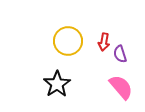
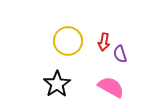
pink semicircle: moved 10 px left; rotated 20 degrees counterclockwise
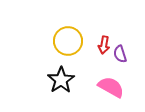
red arrow: moved 3 px down
black star: moved 4 px right, 4 px up
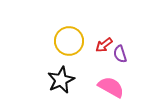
yellow circle: moved 1 px right
red arrow: rotated 42 degrees clockwise
black star: rotated 8 degrees clockwise
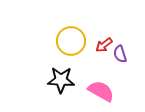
yellow circle: moved 2 px right
black star: rotated 28 degrees clockwise
pink semicircle: moved 10 px left, 4 px down
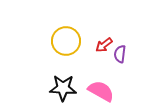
yellow circle: moved 5 px left
purple semicircle: rotated 24 degrees clockwise
black star: moved 2 px right, 8 px down
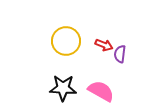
red arrow: rotated 120 degrees counterclockwise
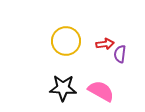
red arrow: moved 1 px right, 1 px up; rotated 30 degrees counterclockwise
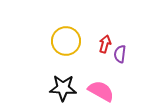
red arrow: rotated 66 degrees counterclockwise
